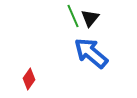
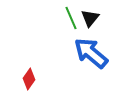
green line: moved 2 px left, 2 px down
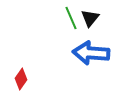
blue arrow: rotated 36 degrees counterclockwise
red diamond: moved 8 px left
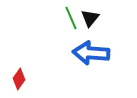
red diamond: moved 2 px left
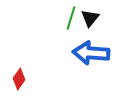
green line: rotated 40 degrees clockwise
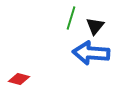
black triangle: moved 5 px right, 8 px down
red diamond: rotated 70 degrees clockwise
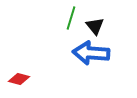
black triangle: rotated 18 degrees counterclockwise
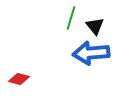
blue arrow: rotated 9 degrees counterclockwise
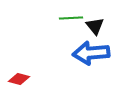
green line: rotated 70 degrees clockwise
